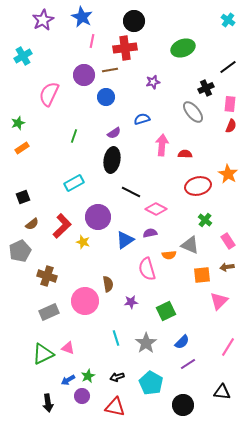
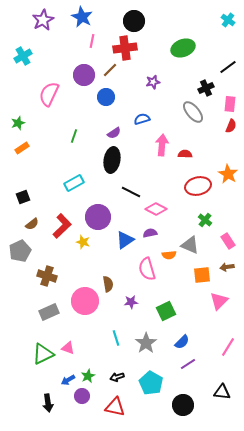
brown line at (110, 70): rotated 35 degrees counterclockwise
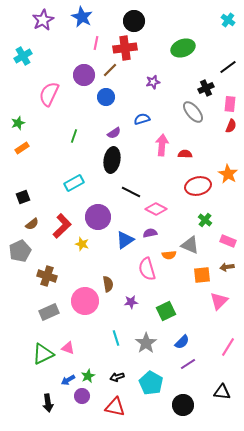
pink line at (92, 41): moved 4 px right, 2 px down
pink rectangle at (228, 241): rotated 35 degrees counterclockwise
yellow star at (83, 242): moved 1 px left, 2 px down
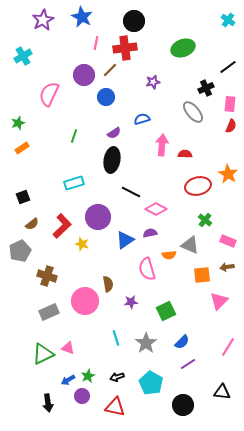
cyan rectangle at (74, 183): rotated 12 degrees clockwise
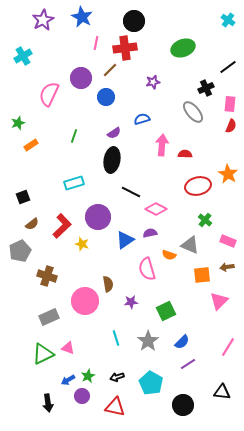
purple circle at (84, 75): moved 3 px left, 3 px down
orange rectangle at (22, 148): moved 9 px right, 3 px up
orange semicircle at (169, 255): rotated 24 degrees clockwise
gray rectangle at (49, 312): moved 5 px down
gray star at (146, 343): moved 2 px right, 2 px up
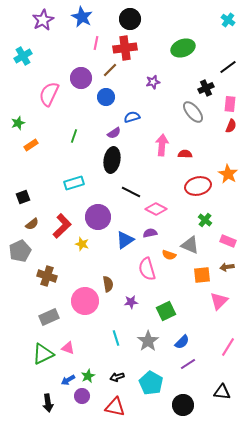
black circle at (134, 21): moved 4 px left, 2 px up
blue semicircle at (142, 119): moved 10 px left, 2 px up
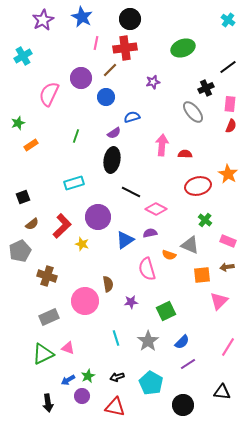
green line at (74, 136): moved 2 px right
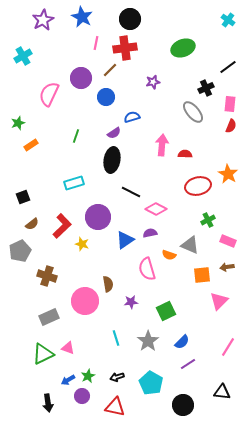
green cross at (205, 220): moved 3 px right; rotated 24 degrees clockwise
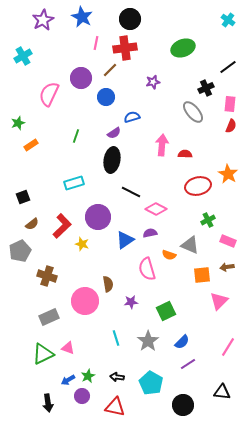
black arrow at (117, 377): rotated 24 degrees clockwise
